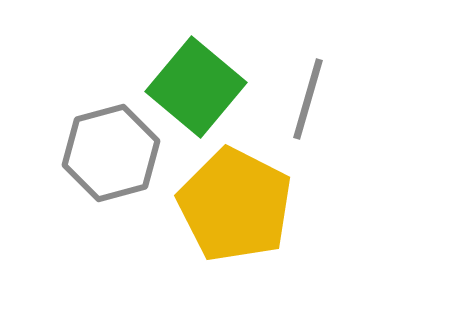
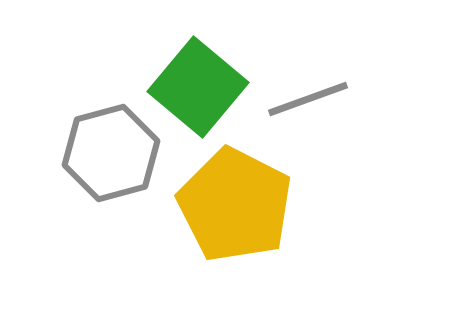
green square: moved 2 px right
gray line: rotated 54 degrees clockwise
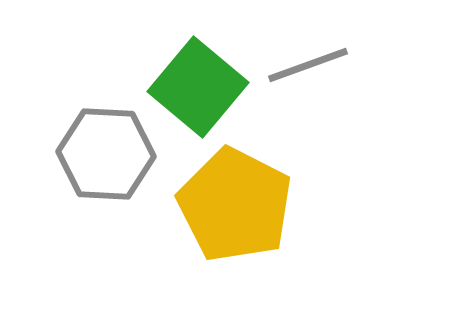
gray line: moved 34 px up
gray hexagon: moved 5 px left, 1 px down; rotated 18 degrees clockwise
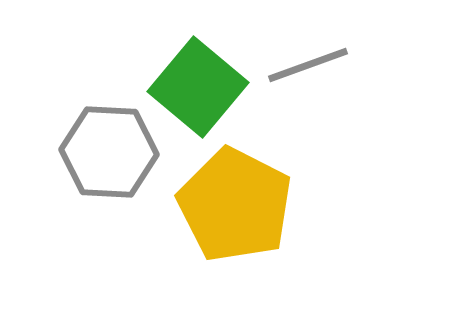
gray hexagon: moved 3 px right, 2 px up
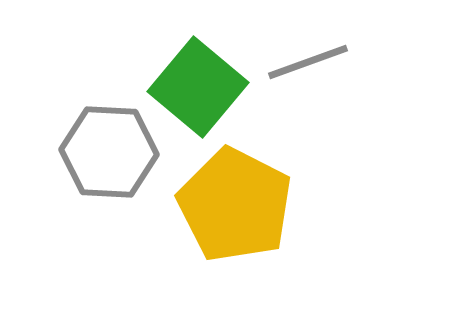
gray line: moved 3 px up
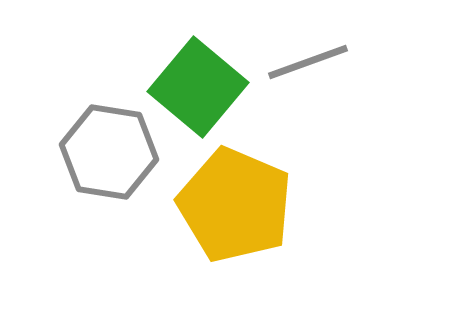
gray hexagon: rotated 6 degrees clockwise
yellow pentagon: rotated 4 degrees counterclockwise
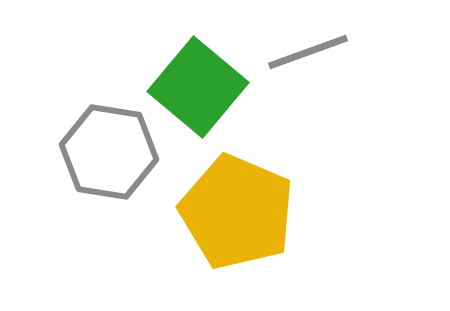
gray line: moved 10 px up
yellow pentagon: moved 2 px right, 7 px down
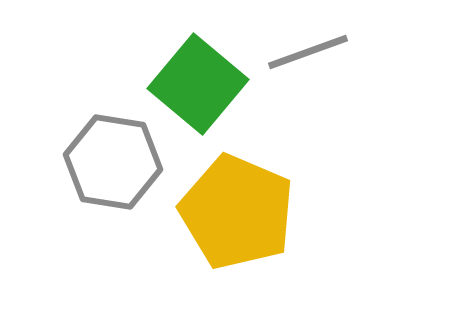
green square: moved 3 px up
gray hexagon: moved 4 px right, 10 px down
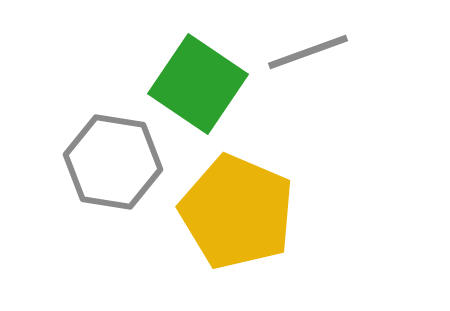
green square: rotated 6 degrees counterclockwise
